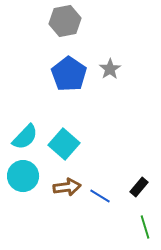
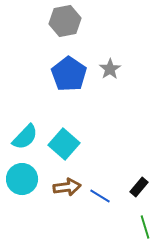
cyan circle: moved 1 px left, 3 px down
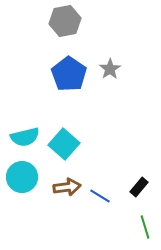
cyan semicircle: rotated 32 degrees clockwise
cyan circle: moved 2 px up
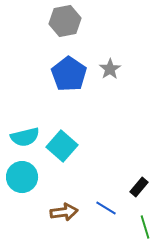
cyan square: moved 2 px left, 2 px down
brown arrow: moved 3 px left, 25 px down
blue line: moved 6 px right, 12 px down
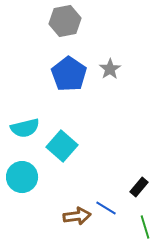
cyan semicircle: moved 9 px up
brown arrow: moved 13 px right, 4 px down
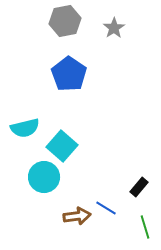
gray star: moved 4 px right, 41 px up
cyan circle: moved 22 px right
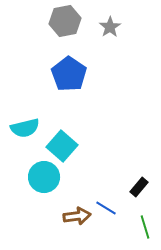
gray star: moved 4 px left, 1 px up
